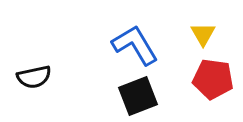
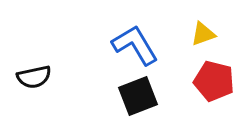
yellow triangle: rotated 40 degrees clockwise
red pentagon: moved 1 px right, 2 px down; rotated 6 degrees clockwise
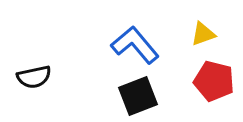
blue L-shape: rotated 9 degrees counterclockwise
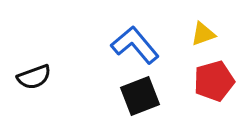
black semicircle: rotated 8 degrees counterclockwise
red pentagon: rotated 30 degrees counterclockwise
black square: moved 2 px right
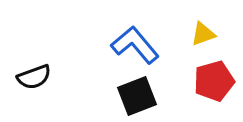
black square: moved 3 px left
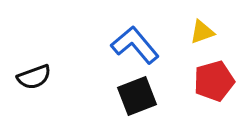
yellow triangle: moved 1 px left, 2 px up
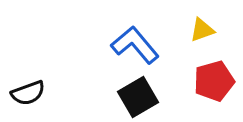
yellow triangle: moved 2 px up
black semicircle: moved 6 px left, 16 px down
black square: moved 1 px right, 1 px down; rotated 9 degrees counterclockwise
